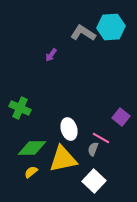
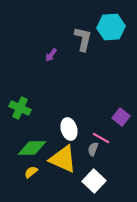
gray L-shape: moved 6 px down; rotated 70 degrees clockwise
yellow triangle: rotated 36 degrees clockwise
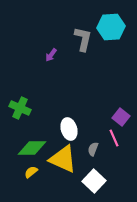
pink line: moved 13 px right; rotated 36 degrees clockwise
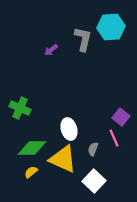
purple arrow: moved 5 px up; rotated 16 degrees clockwise
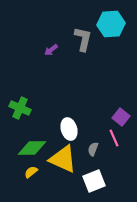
cyan hexagon: moved 3 px up
white square: rotated 25 degrees clockwise
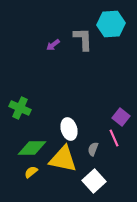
gray L-shape: rotated 15 degrees counterclockwise
purple arrow: moved 2 px right, 5 px up
yellow triangle: rotated 12 degrees counterclockwise
white square: rotated 20 degrees counterclockwise
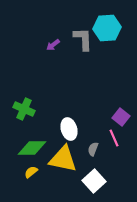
cyan hexagon: moved 4 px left, 4 px down
green cross: moved 4 px right, 1 px down
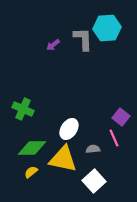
green cross: moved 1 px left
white ellipse: rotated 50 degrees clockwise
gray semicircle: rotated 64 degrees clockwise
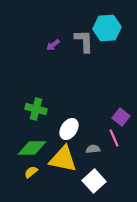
gray L-shape: moved 1 px right, 2 px down
green cross: moved 13 px right; rotated 10 degrees counterclockwise
